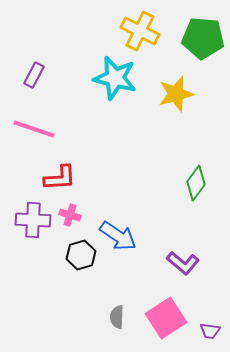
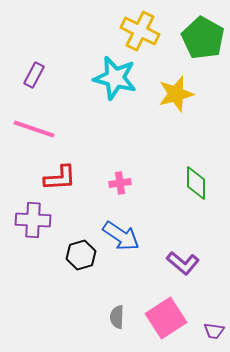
green pentagon: rotated 24 degrees clockwise
green diamond: rotated 36 degrees counterclockwise
pink cross: moved 50 px right, 32 px up; rotated 25 degrees counterclockwise
blue arrow: moved 3 px right
purple trapezoid: moved 4 px right
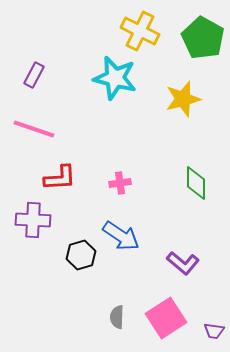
yellow star: moved 7 px right, 5 px down
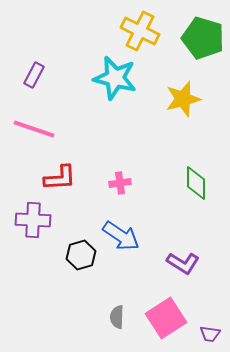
green pentagon: rotated 12 degrees counterclockwise
purple L-shape: rotated 8 degrees counterclockwise
purple trapezoid: moved 4 px left, 3 px down
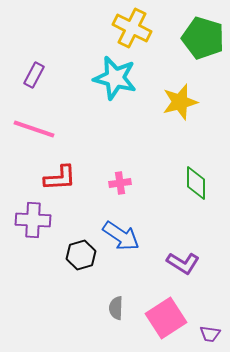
yellow cross: moved 8 px left, 3 px up
yellow star: moved 3 px left, 3 px down
gray semicircle: moved 1 px left, 9 px up
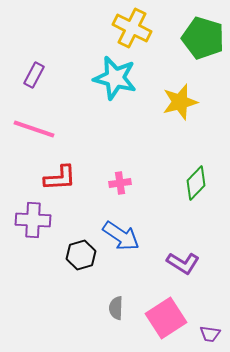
green diamond: rotated 44 degrees clockwise
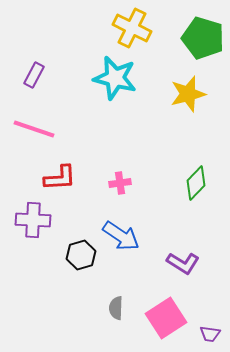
yellow star: moved 8 px right, 8 px up
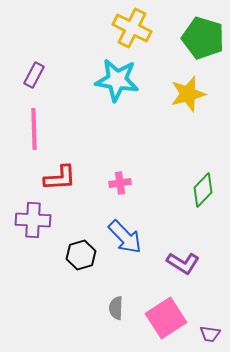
cyan star: moved 2 px right, 2 px down; rotated 6 degrees counterclockwise
pink line: rotated 69 degrees clockwise
green diamond: moved 7 px right, 7 px down
blue arrow: moved 4 px right, 1 px down; rotated 12 degrees clockwise
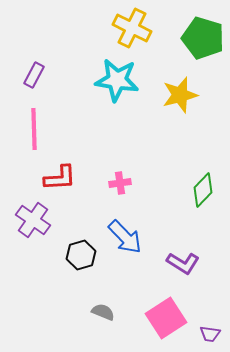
yellow star: moved 8 px left, 1 px down
purple cross: rotated 32 degrees clockwise
gray semicircle: moved 13 px left, 4 px down; rotated 110 degrees clockwise
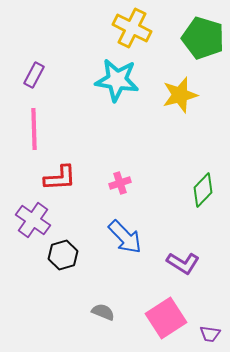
pink cross: rotated 10 degrees counterclockwise
black hexagon: moved 18 px left
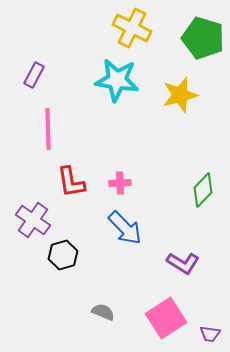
pink line: moved 14 px right
red L-shape: moved 11 px right, 4 px down; rotated 84 degrees clockwise
pink cross: rotated 15 degrees clockwise
blue arrow: moved 9 px up
